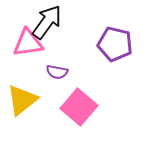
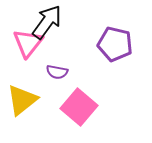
pink triangle: rotated 44 degrees counterclockwise
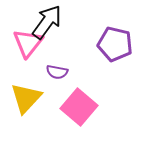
yellow triangle: moved 4 px right, 2 px up; rotated 8 degrees counterclockwise
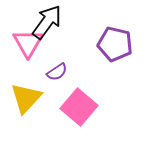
pink triangle: rotated 8 degrees counterclockwise
purple semicircle: rotated 45 degrees counterclockwise
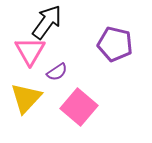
pink triangle: moved 2 px right, 8 px down
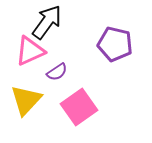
pink triangle: rotated 36 degrees clockwise
yellow triangle: moved 2 px down
pink square: rotated 15 degrees clockwise
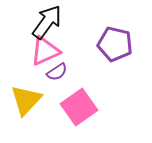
pink triangle: moved 15 px right
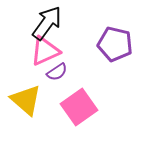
black arrow: moved 1 px down
yellow triangle: rotated 32 degrees counterclockwise
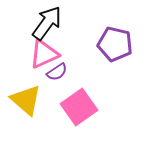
pink triangle: moved 1 px left, 3 px down
